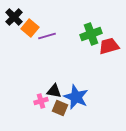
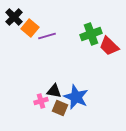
red trapezoid: rotated 120 degrees counterclockwise
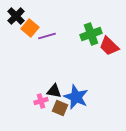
black cross: moved 2 px right, 1 px up
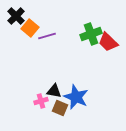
red trapezoid: moved 1 px left, 4 px up
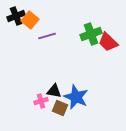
black cross: rotated 24 degrees clockwise
orange square: moved 8 px up
